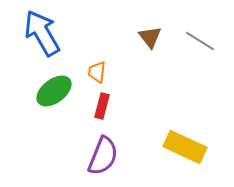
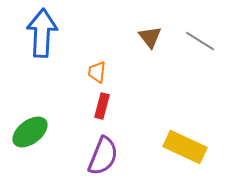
blue arrow: rotated 33 degrees clockwise
green ellipse: moved 24 px left, 41 px down
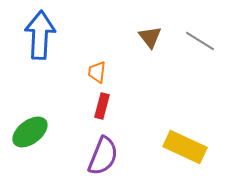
blue arrow: moved 2 px left, 2 px down
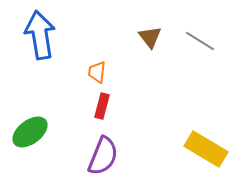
blue arrow: rotated 12 degrees counterclockwise
yellow rectangle: moved 21 px right, 2 px down; rotated 6 degrees clockwise
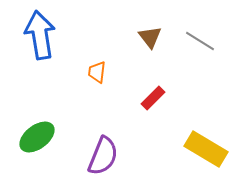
red rectangle: moved 51 px right, 8 px up; rotated 30 degrees clockwise
green ellipse: moved 7 px right, 5 px down
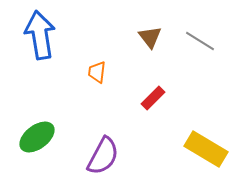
purple semicircle: rotated 6 degrees clockwise
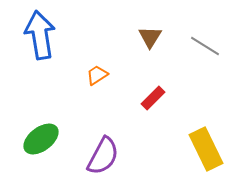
brown triangle: rotated 10 degrees clockwise
gray line: moved 5 px right, 5 px down
orange trapezoid: moved 3 px down; rotated 50 degrees clockwise
green ellipse: moved 4 px right, 2 px down
yellow rectangle: rotated 33 degrees clockwise
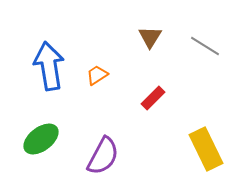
blue arrow: moved 9 px right, 31 px down
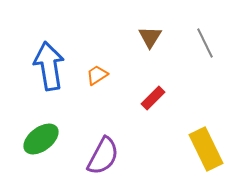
gray line: moved 3 px up; rotated 32 degrees clockwise
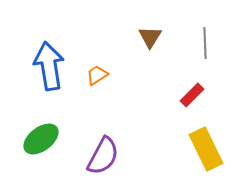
gray line: rotated 24 degrees clockwise
red rectangle: moved 39 px right, 3 px up
